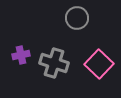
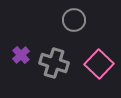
gray circle: moved 3 px left, 2 px down
purple cross: rotated 30 degrees counterclockwise
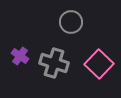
gray circle: moved 3 px left, 2 px down
purple cross: moved 1 px left, 1 px down; rotated 12 degrees counterclockwise
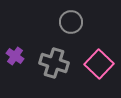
purple cross: moved 5 px left
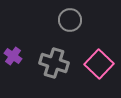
gray circle: moved 1 px left, 2 px up
purple cross: moved 2 px left
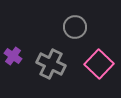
gray circle: moved 5 px right, 7 px down
gray cross: moved 3 px left, 1 px down; rotated 8 degrees clockwise
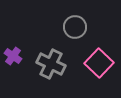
pink square: moved 1 px up
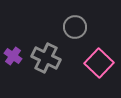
gray cross: moved 5 px left, 6 px up
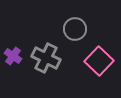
gray circle: moved 2 px down
pink square: moved 2 px up
